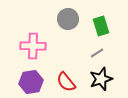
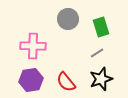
green rectangle: moved 1 px down
purple hexagon: moved 2 px up
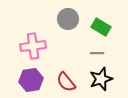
green rectangle: rotated 42 degrees counterclockwise
pink cross: rotated 10 degrees counterclockwise
gray line: rotated 32 degrees clockwise
